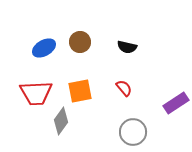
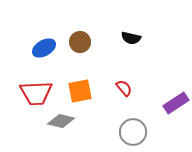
black semicircle: moved 4 px right, 9 px up
gray diamond: rotated 68 degrees clockwise
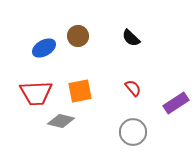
black semicircle: rotated 30 degrees clockwise
brown circle: moved 2 px left, 6 px up
red semicircle: moved 9 px right
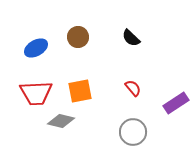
brown circle: moved 1 px down
blue ellipse: moved 8 px left
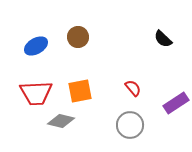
black semicircle: moved 32 px right, 1 px down
blue ellipse: moved 2 px up
gray circle: moved 3 px left, 7 px up
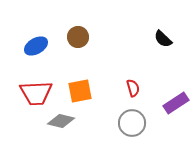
red semicircle: rotated 24 degrees clockwise
gray circle: moved 2 px right, 2 px up
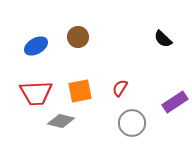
red semicircle: moved 13 px left; rotated 132 degrees counterclockwise
purple rectangle: moved 1 px left, 1 px up
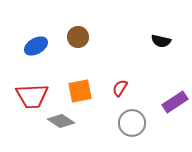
black semicircle: moved 2 px left, 2 px down; rotated 30 degrees counterclockwise
red trapezoid: moved 4 px left, 3 px down
gray diamond: rotated 20 degrees clockwise
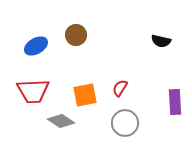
brown circle: moved 2 px left, 2 px up
orange square: moved 5 px right, 4 px down
red trapezoid: moved 1 px right, 5 px up
purple rectangle: rotated 60 degrees counterclockwise
gray circle: moved 7 px left
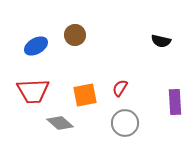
brown circle: moved 1 px left
gray diamond: moved 1 px left, 2 px down; rotated 8 degrees clockwise
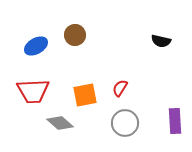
purple rectangle: moved 19 px down
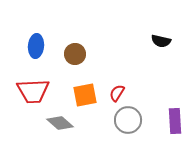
brown circle: moved 19 px down
blue ellipse: rotated 55 degrees counterclockwise
red semicircle: moved 3 px left, 5 px down
gray circle: moved 3 px right, 3 px up
